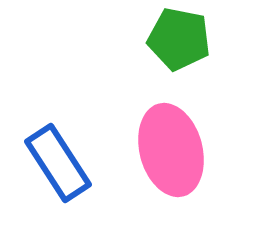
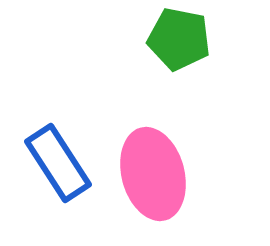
pink ellipse: moved 18 px left, 24 px down
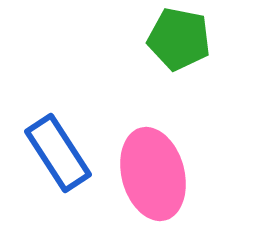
blue rectangle: moved 10 px up
